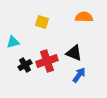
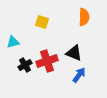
orange semicircle: rotated 90 degrees clockwise
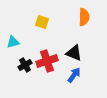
blue arrow: moved 5 px left
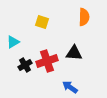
cyan triangle: rotated 16 degrees counterclockwise
black triangle: rotated 18 degrees counterclockwise
blue arrow: moved 4 px left, 12 px down; rotated 91 degrees counterclockwise
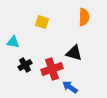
cyan triangle: rotated 40 degrees clockwise
black triangle: rotated 12 degrees clockwise
red cross: moved 5 px right, 8 px down
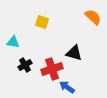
orange semicircle: moved 9 px right; rotated 48 degrees counterclockwise
blue arrow: moved 3 px left
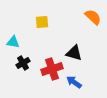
yellow square: rotated 24 degrees counterclockwise
black cross: moved 2 px left, 2 px up
blue arrow: moved 7 px right, 5 px up
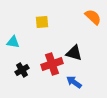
black cross: moved 1 px left, 7 px down
red cross: moved 5 px up
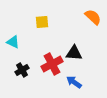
cyan triangle: rotated 16 degrees clockwise
black triangle: rotated 12 degrees counterclockwise
red cross: rotated 10 degrees counterclockwise
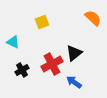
orange semicircle: moved 1 px down
yellow square: rotated 16 degrees counterclockwise
black triangle: rotated 42 degrees counterclockwise
